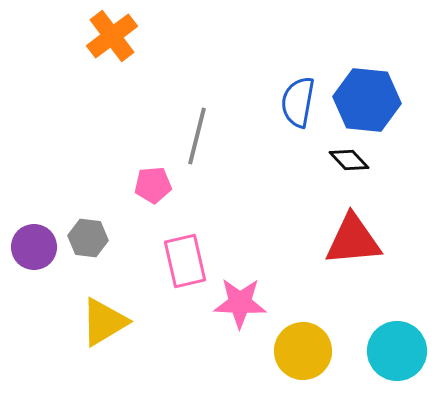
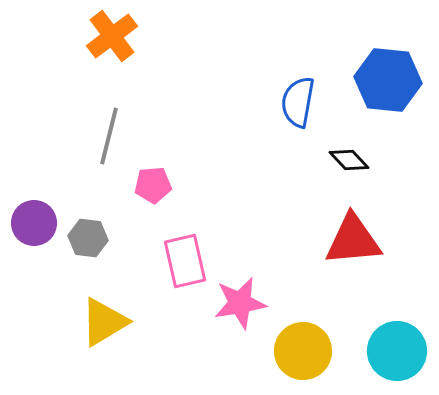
blue hexagon: moved 21 px right, 20 px up
gray line: moved 88 px left
purple circle: moved 24 px up
pink star: rotated 12 degrees counterclockwise
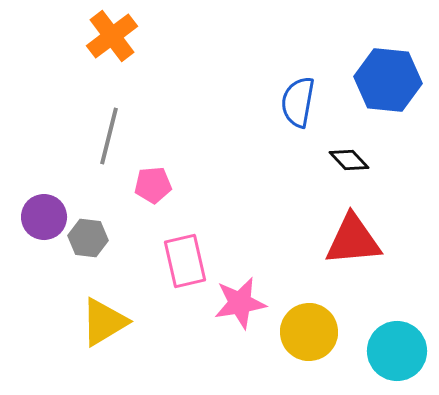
purple circle: moved 10 px right, 6 px up
yellow circle: moved 6 px right, 19 px up
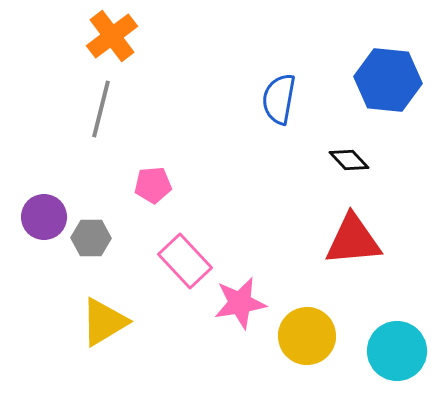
blue semicircle: moved 19 px left, 3 px up
gray line: moved 8 px left, 27 px up
gray hexagon: moved 3 px right; rotated 6 degrees counterclockwise
pink rectangle: rotated 30 degrees counterclockwise
yellow circle: moved 2 px left, 4 px down
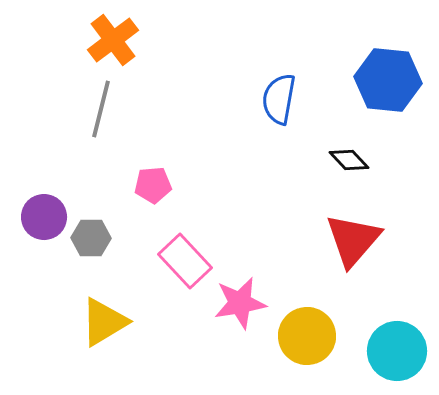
orange cross: moved 1 px right, 4 px down
red triangle: rotated 44 degrees counterclockwise
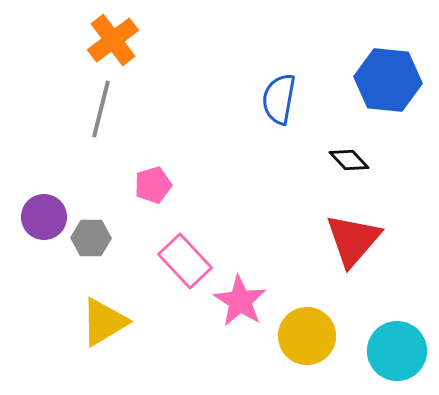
pink pentagon: rotated 12 degrees counterclockwise
pink star: moved 2 px up; rotated 30 degrees counterclockwise
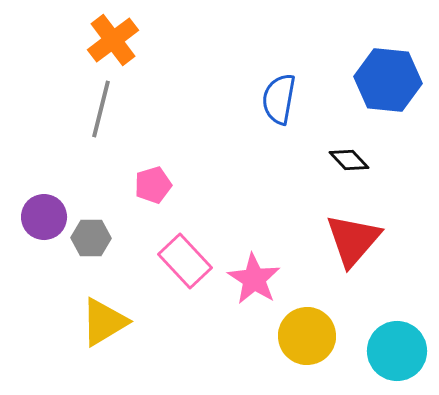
pink star: moved 14 px right, 22 px up
